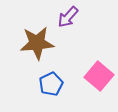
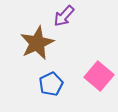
purple arrow: moved 4 px left, 1 px up
brown star: rotated 20 degrees counterclockwise
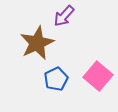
pink square: moved 1 px left
blue pentagon: moved 5 px right, 5 px up
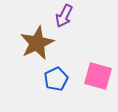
purple arrow: rotated 15 degrees counterclockwise
pink square: rotated 24 degrees counterclockwise
